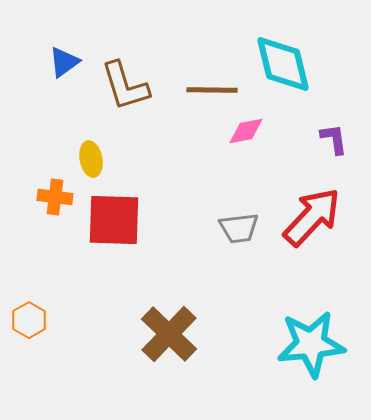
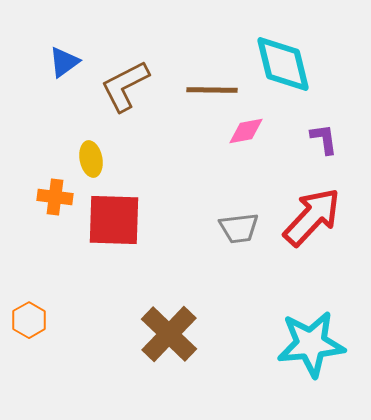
brown L-shape: rotated 80 degrees clockwise
purple L-shape: moved 10 px left
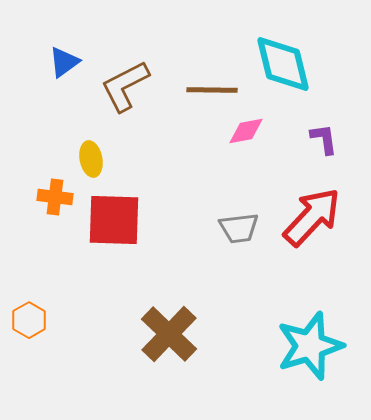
cyan star: moved 1 px left, 2 px down; rotated 12 degrees counterclockwise
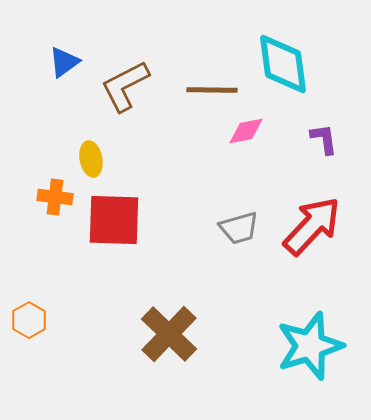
cyan diamond: rotated 6 degrees clockwise
red arrow: moved 9 px down
gray trapezoid: rotated 9 degrees counterclockwise
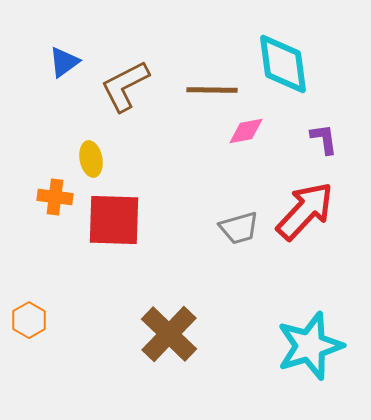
red arrow: moved 7 px left, 15 px up
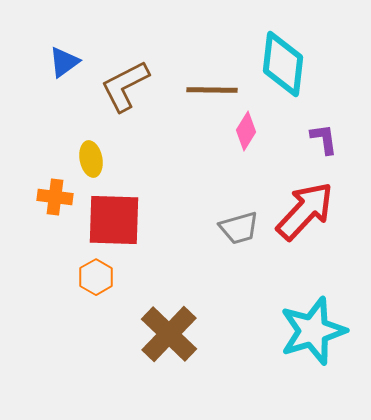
cyan diamond: rotated 14 degrees clockwise
pink diamond: rotated 48 degrees counterclockwise
orange hexagon: moved 67 px right, 43 px up
cyan star: moved 3 px right, 15 px up
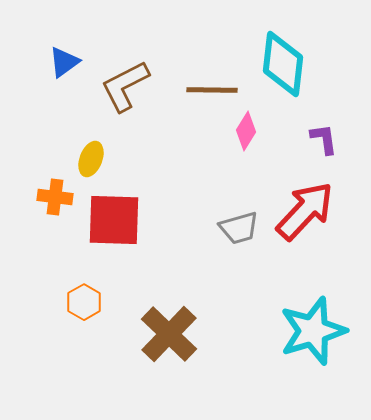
yellow ellipse: rotated 32 degrees clockwise
orange hexagon: moved 12 px left, 25 px down
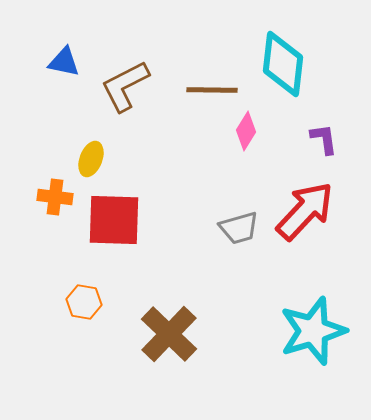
blue triangle: rotated 48 degrees clockwise
orange hexagon: rotated 20 degrees counterclockwise
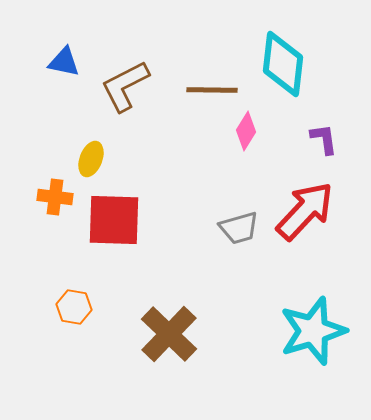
orange hexagon: moved 10 px left, 5 px down
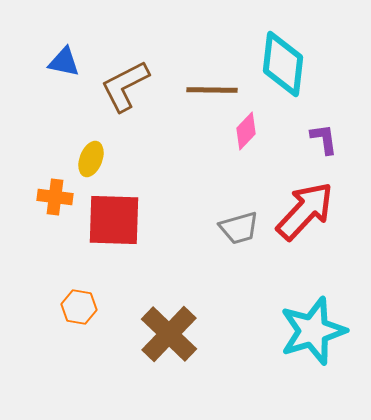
pink diamond: rotated 12 degrees clockwise
orange hexagon: moved 5 px right
